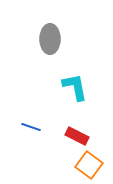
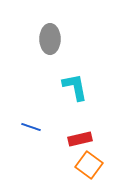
red rectangle: moved 3 px right, 3 px down; rotated 40 degrees counterclockwise
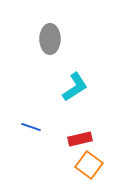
cyan L-shape: rotated 68 degrees clockwise
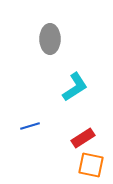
blue line: moved 1 px left, 1 px up; rotated 36 degrees counterclockwise
red rectangle: moved 3 px right, 1 px up; rotated 20 degrees counterclockwise
orange square: moved 2 px right; rotated 24 degrees counterclockwise
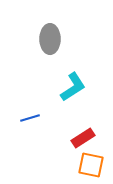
cyan L-shape: moved 2 px left
blue line: moved 8 px up
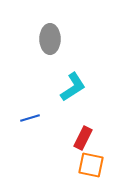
red rectangle: rotated 30 degrees counterclockwise
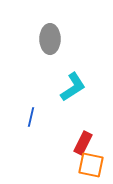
blue line: moved 1 px right, 1 px up; rotated 60 degrees counterclockwise
red rectangle: moved 5 px down
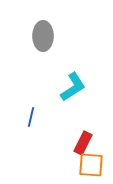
gray ellipse: moved 7 px left, 3 px up
orange square: rotated 8 degrees counterclockwise
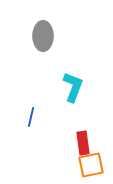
cyan L-shape: rotated 36 degrees counterclockwise
red rectangle: rotated 35 degrees counterclockwise
orange square: rotated 16 degrees counterclockwise
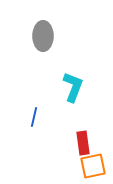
blue line: moved 3 px right
orange square: moved 2 px right, 1 px down
